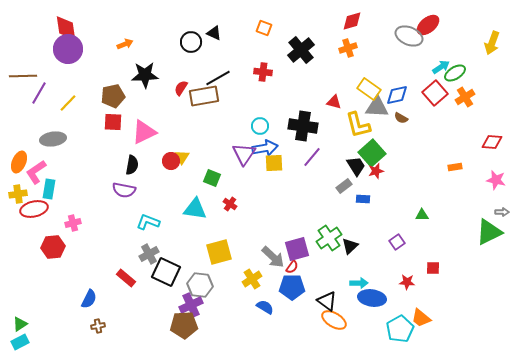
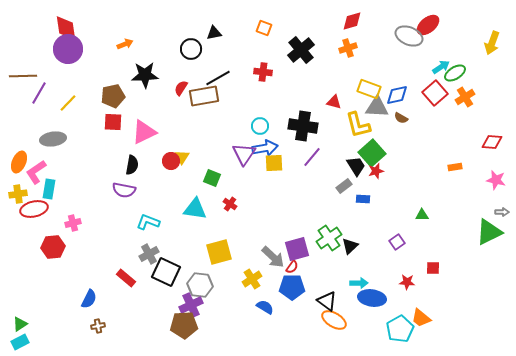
black triangle at (214, 33): rotated 35 degrees counterclockwise
black circle at (191, 42): moved 7 px down
yellow rectangle at (369, 89): rotated 15 degrees counterclockwise
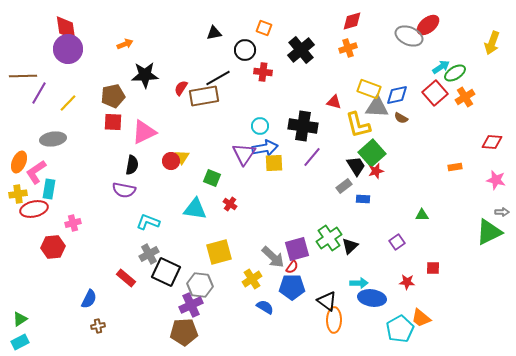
black circle at (191, 49): moved 54 px right, 1 px down
orange ellipse at (334, 320): rotated 60 degrees clockwise
green triangle at (20, 324): moved 5 px up
brown pentagon at (184, 325): moved 7 px down
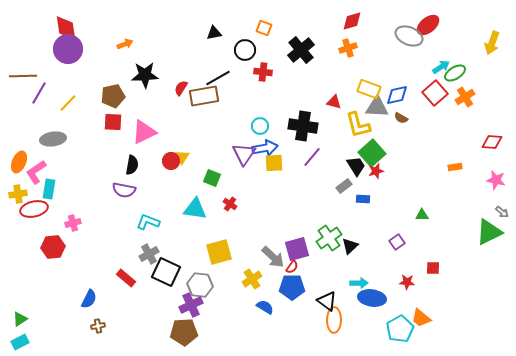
gray arrow at (502, 212): rotated 40 degrees clockwise
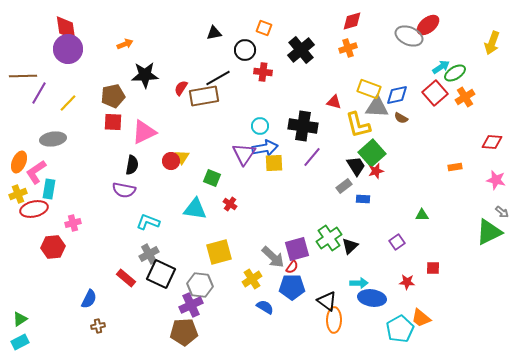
yellow cross at (18, 194): rotated 12 degrees counterclockwise
black square at (166, 272): moved 5 px left, 2 px down
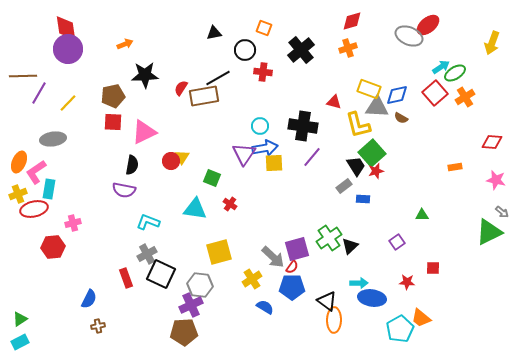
gray cross at (149, 254): moved 2 px left
red rectangle at (126, 278): rotated 30 degrees clockwise
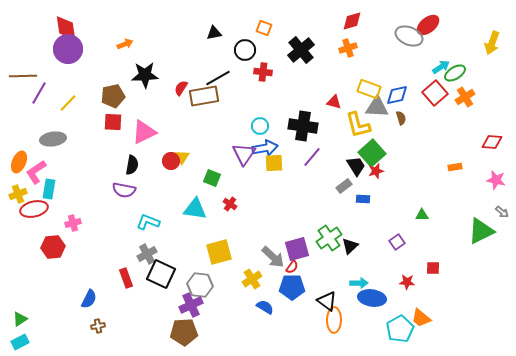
brown semicircle at (401, 118): rotated 136 degrees counterclockwise
green triangle at (489, 232): moved 8 px left, 1 px up
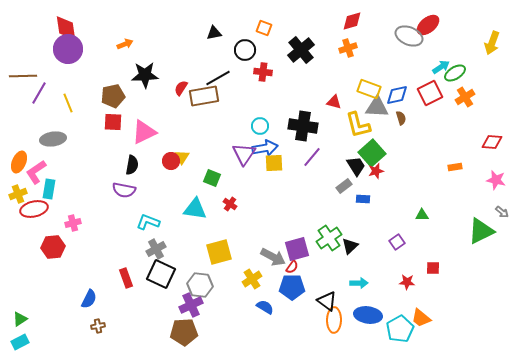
red square at (435, 93): moved 5 px left; rotated 15 degrees clockwise
yellow line at (68, 103): rotated 66 degrees counterclockwise
gray cross at (147, 254): moved 9 px right, 5 px up
gray arrow at (273, 257): rotated 15 degrees counterclockwise
blue ellipse at (372, 298): moved 4 px left, 17 px down
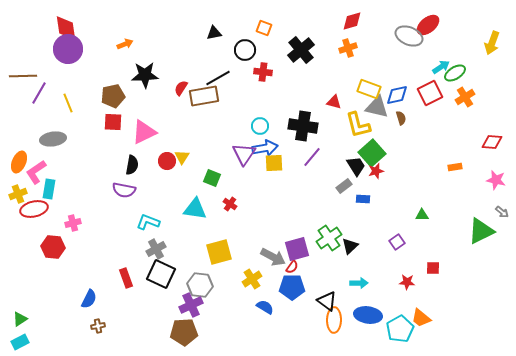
gray triangle at (377, 107): rotated 10 degrees clockwise
red circle at (171, 161): moved 4 px left
red hexagon at (53, 247): rotated 10 degrees clockwise
